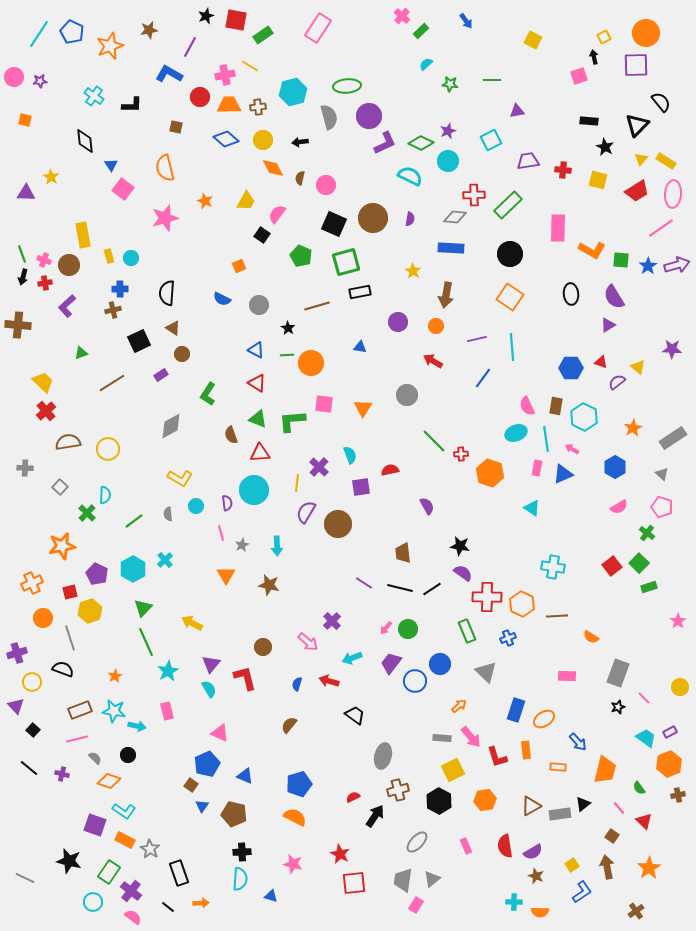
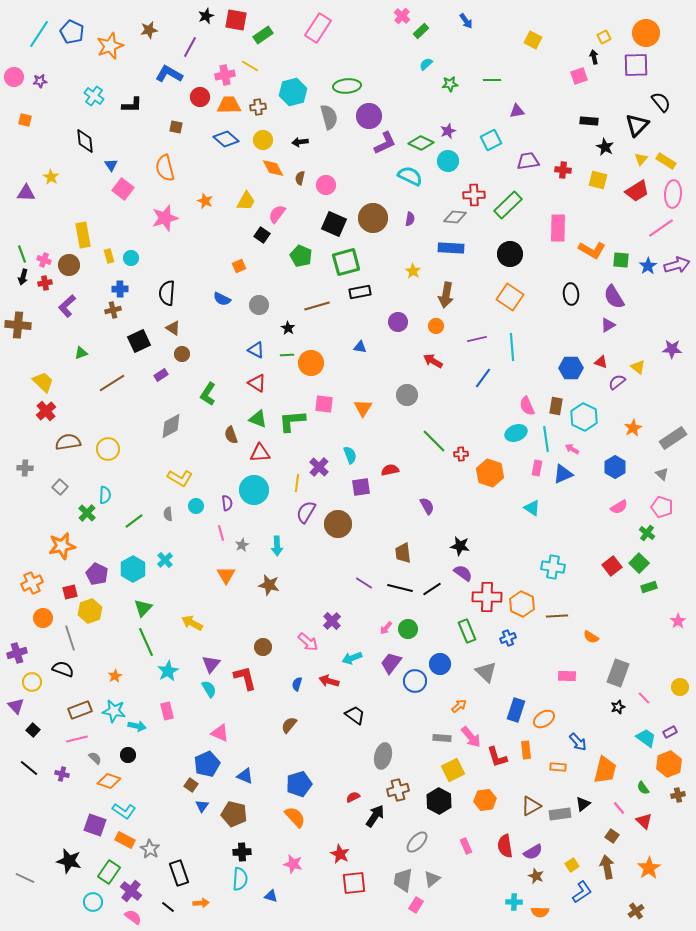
green star at (450, 84): rotated 14 degrees counterclockwise
green semicircle at (639, 788): moved 4 px right
orange semicircle at (295, 817): rotated 20 degrees clockwise
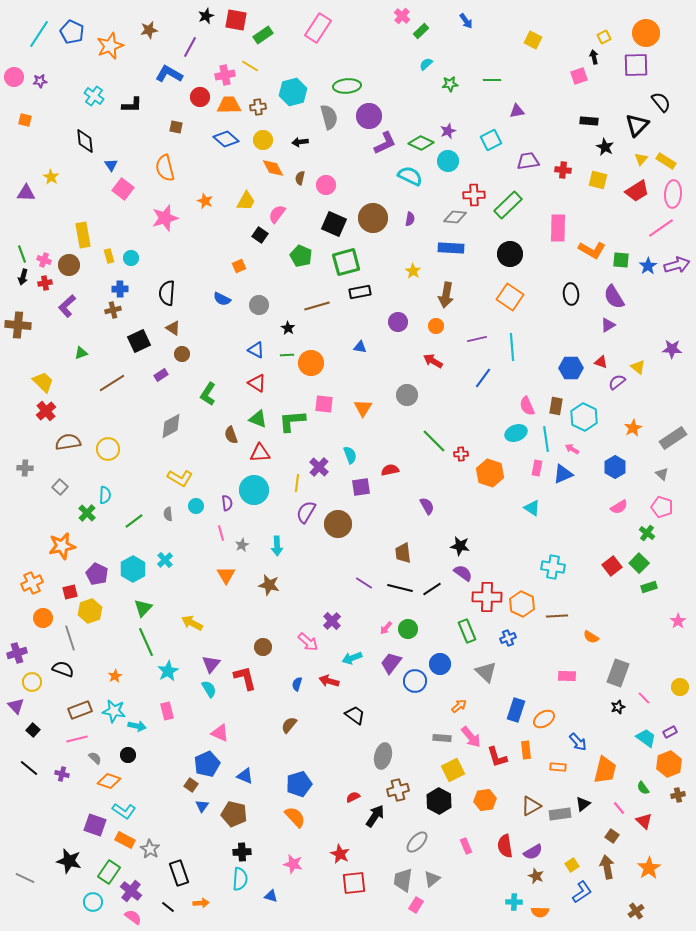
black square at (262, 235): moved 2 px left
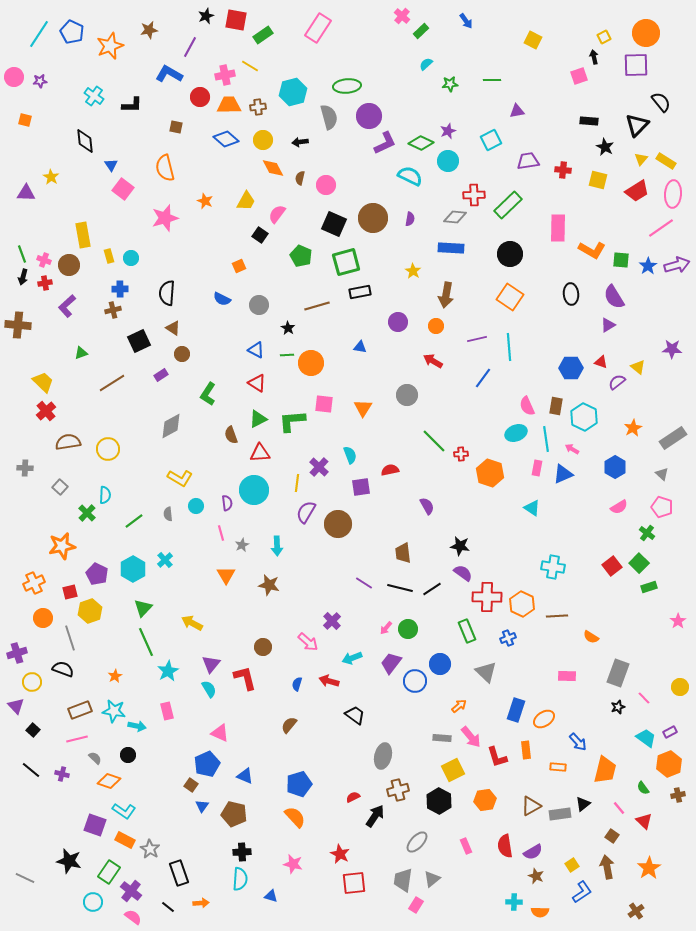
cyan line at (512, 347): moved 3 px left
green triangle at (258, 419): rotated 48 degrees counterclockwise
orange cross at (32, 583): moved 2 px right
black line at (29, 768): moved 2 px right, 2 px down
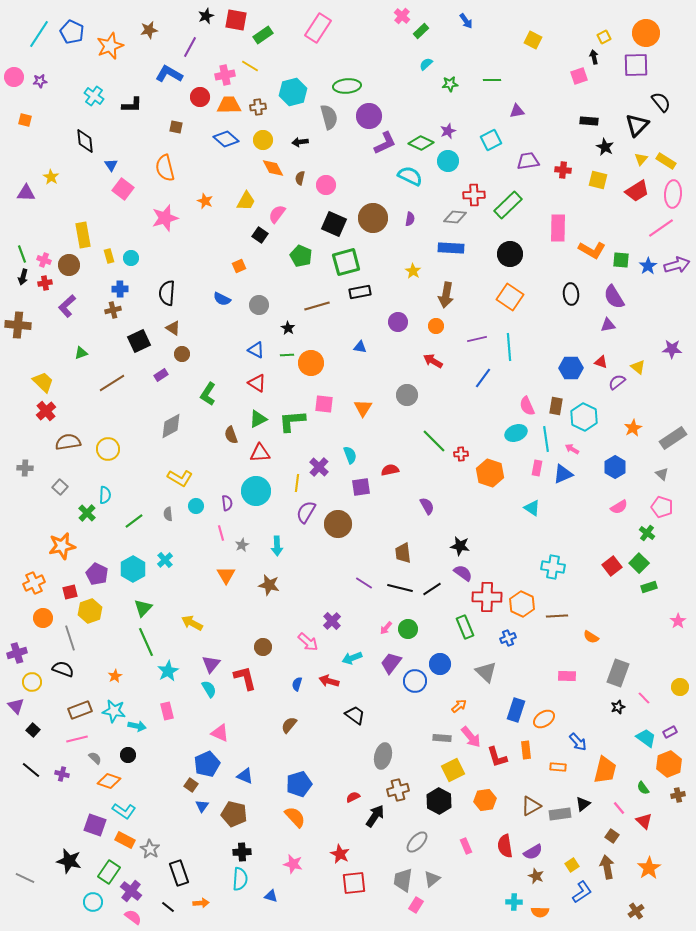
purple triangle at (608, 325): rotated 21 degrees clockwise
cyan circle at (254, 490): moved 2 px right, 1 px down
green rectangle at (467, 631): moved 2 px left, 4 px up
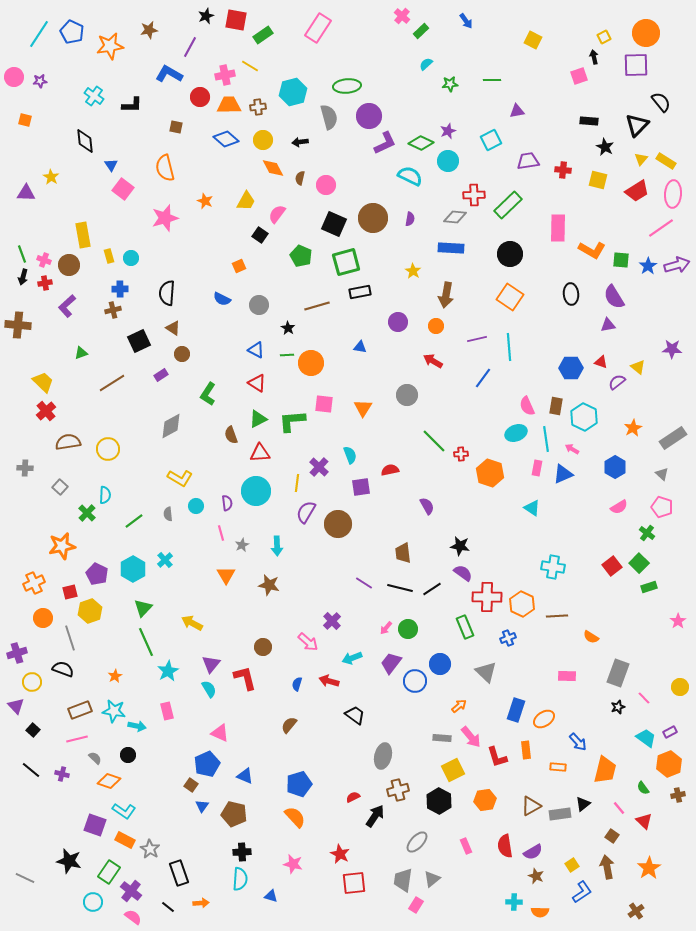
orange star at (110, 46): rotated 12 degrees clockwise
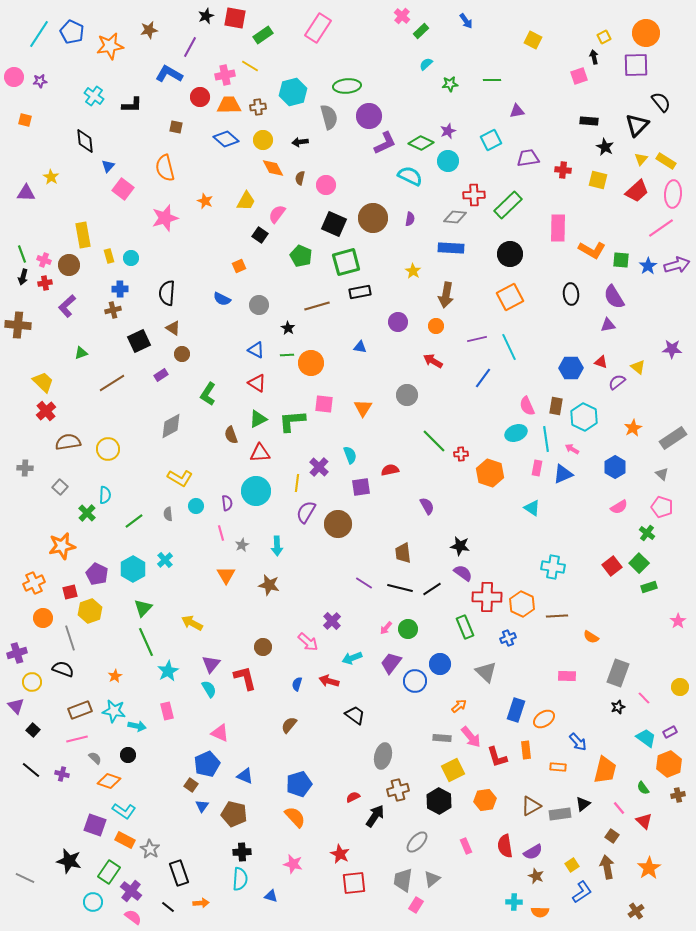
red square at (236, 20): moved 1 px left, 2 px up
purple trapezoid at (528, 161): moved 3 px up
blue triangle at (111, 165): moved 3 px left, 1 px down; rotated 16 degrees clockwise
red trapezoid at (637, 191): rotated 10 degrees counterclockwise
orange square at (510, 297): rotated 28 degrees clockwise
cyan line at (509, 347): rotated 20 degrees counterclockwise
